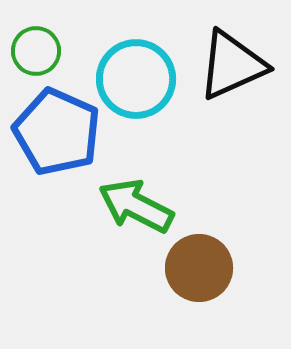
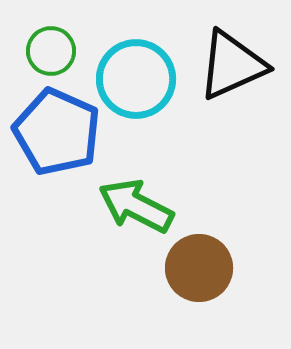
green circle: moved 15 px right
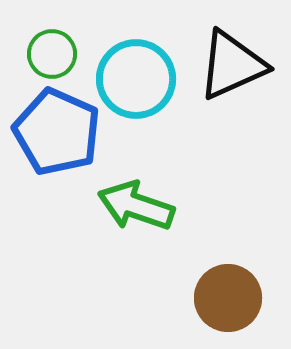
green circle: moved 1 px right, 3 px down
green arrow: rotated 8 degrees counterclockwise
brown circle: moved 29 px right, 30 px down
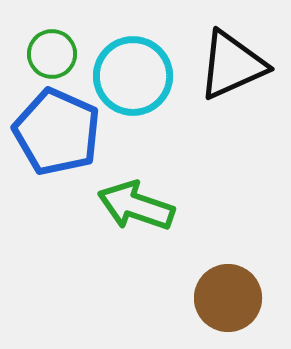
cyan circle: moved 3 px left, 3 px up
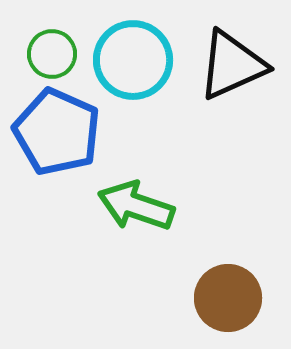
cyan circle: moved 16 px up
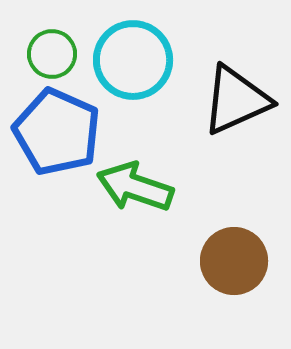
black triangle: moved 4 px right, 35 px down
green arrow: moved 1 px left, 19 px up
brown circle: moved 6 px right, 37 px up
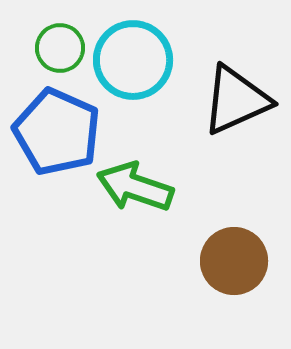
green circle: moved 8 px right, 6 px up
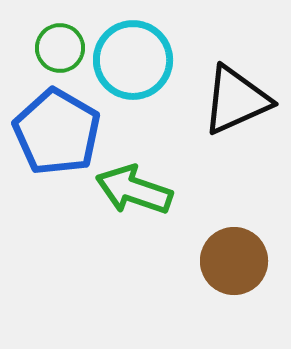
blue pentagon: rotated 6 degrees clockwise
green arrow: moved 1 px left, 3 px down
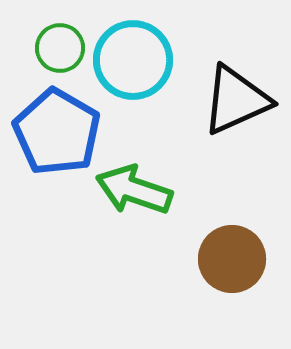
brown circle: moved 2 px left, 2 px up
